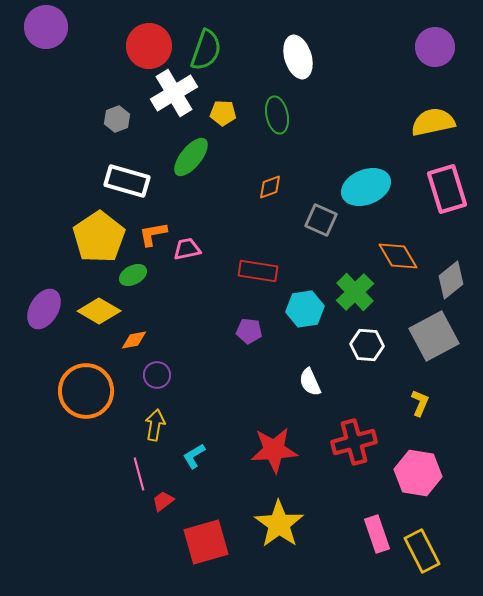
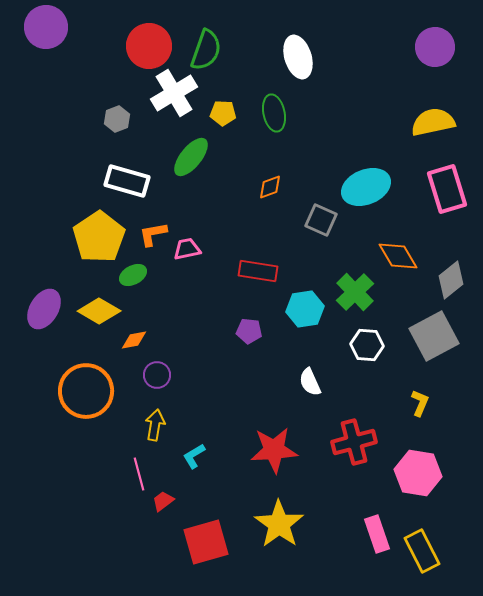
green ellipse at (277, 115): moved 3 px left, 2 px up
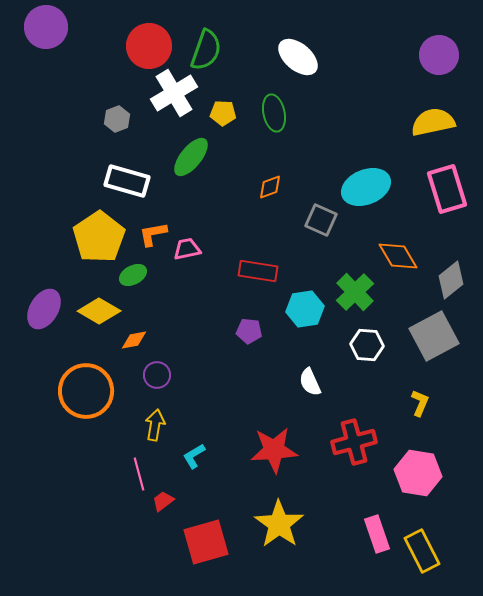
purple circle at (435, 47): moved 4 px right, 8 px down
white ellipse at (298, 57): rotated 33 degrees counterclockwise
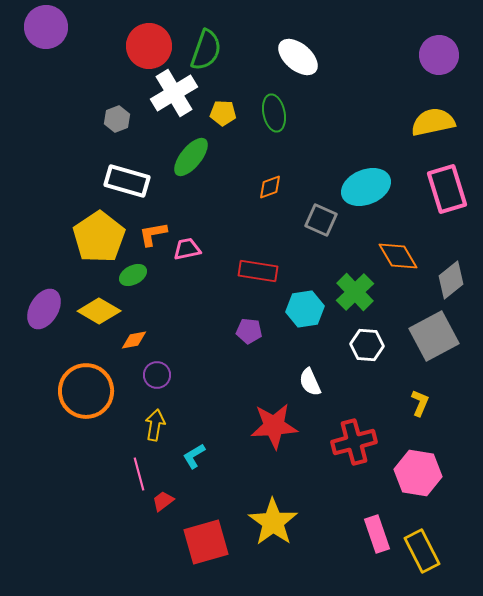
red star at (274, 450): moved 24 px up
yellow star at (279, 524): moved 6 px left, 2 px up
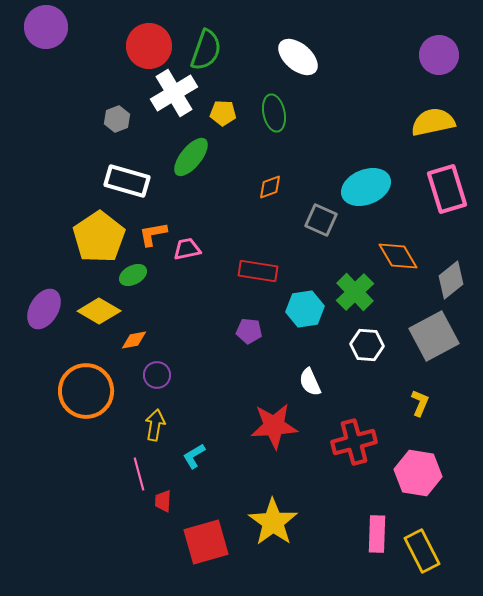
red trapezoid at (163, 501): rotated 50 degrees counterclockwise
pink rectangle at (377, 534): rotated 21 degrees clockwise
